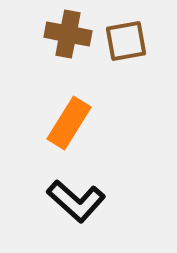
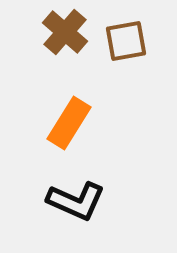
brown cross: moved 3 px left, 2 px up; rotated 30 degrees clockwise
black L-shape: rotated 18 degrees counterclockwise
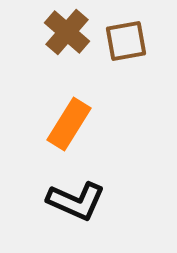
brown cross: moved 2 px right
orange rectangle: moved 1 px down
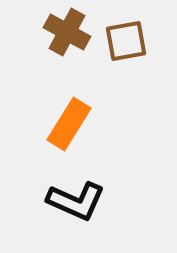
brown cross: rotated 12 degrees counterclockwise
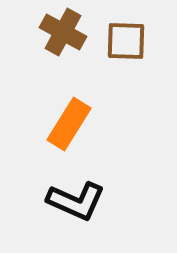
brown cross: moved 4 px left
brown square: rotated 12 degrees clockwise
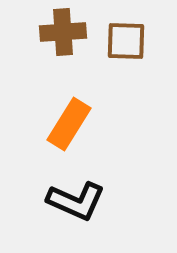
brown cross: rotated 33 degrees counterclockwise
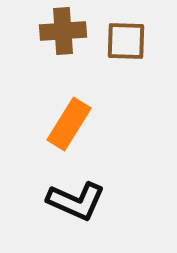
brown cross: moved 1 px up
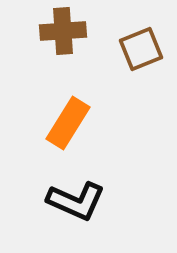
brown square: moved 15 px right, 8 px down; rotated 24 degrees counterclockwise
orange rectangle: moved 1 px left, 1 px up
